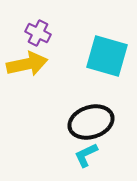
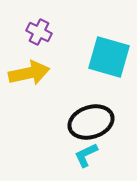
purple cross: moved 1 px right, 1 px up
cyan square: moved 2 px right, 1 px down
yellow arrow: moved 2 px right, 9 px down
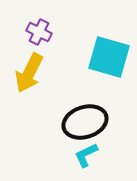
yellow arrow: rotated 129 degrees clockwise
black ellipse: moved 6 px left
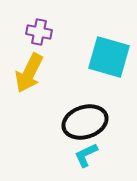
purple cross: rotated 15 degrees counterclockwise
